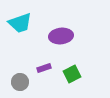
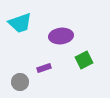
green square: moved 12 px right, 14 px up
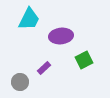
cyan trapezoid: moved 9 px right, 4 px up; rotated 45 degrees counterclockwise
purple rectangle: rotated 24 degrees counterclockwise
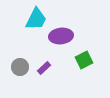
cyan trapezoid: moved 7 px right
gray circle: moved 15 px up
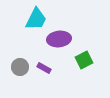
purple ellipse: moved 2 px left, 3 px down
purple rectangle: rotated 72 degrees clockwise
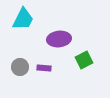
cyan trapezoid: moved 13 px left
purple rectangle: rotated 24 degrees counterclockwise
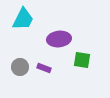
green square: moved 2 px left; rotated 36 degrees clockwise
purple rectangle: rotated 16 degrees clockwise
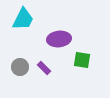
purple rectangle: rotated 24 degrees clockwise
